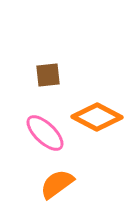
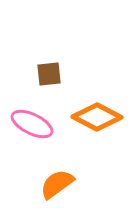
brown square: moved 1 px right, 1 px up
pink ellipse: moved 13 px left, 9 px up; rotated 18 degrees counterclockwise
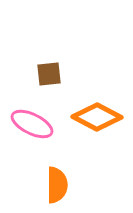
orange semicircle: moved 1 px down; rotated 126 degrees clockwise
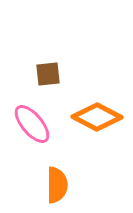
brown square: moved 1 px left
pink ellipse: rotated 24 degrees clockwise
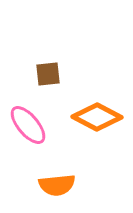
pink ellipse: moved 4 px left, 1 px down
orange semicircle: rotated 84 degrees clockwise
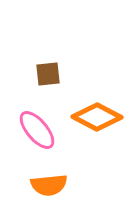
pink ellipse: moved 9 px right, 5 px down
orange semicircle: moved 8 px left
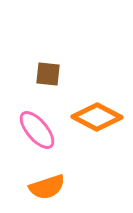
brown square: rotated 12 degrees clockwise
orange semicircle: moved 2 px left, 2 px down; rotated 12 degrees counterclockwise
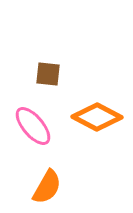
pink ellipse: moved 4 px left, 4 px up
orange semicircle: rotated 42 degrees counterclockwise
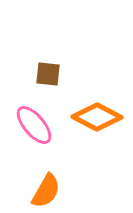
pink ellipse: moved 1 px right, 1 px up
orange semicircle: moved 1 px left, 4 px down
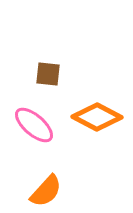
pink ellipse: rotated 9 degrees counterclockwise
orange semicircle: rotated 12 degrees clockwise
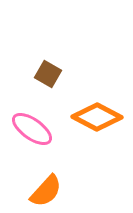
brown square: rotated 24 degrees clockwise
pink ellipse: moved 2 px left, 4 px down; rotated 6 degrees counterclockwise
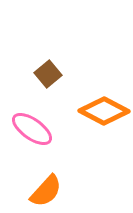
brown square: rotated 20 degrees clockwise
orange diamond: moved 7 px right, 6 px up
